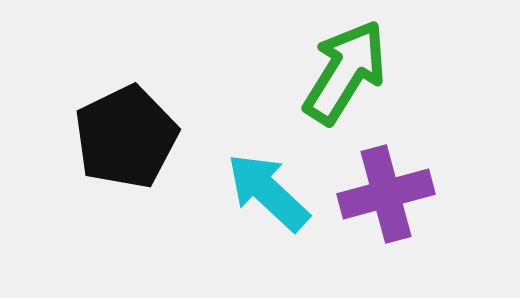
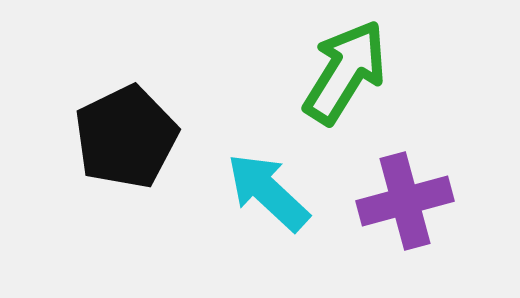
purple cross: moved 19 px right, 7 px down
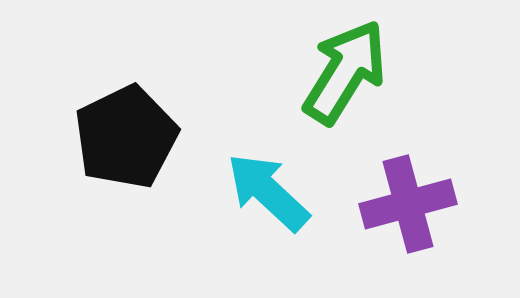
purple cross: moved 3 px right, 3 px down
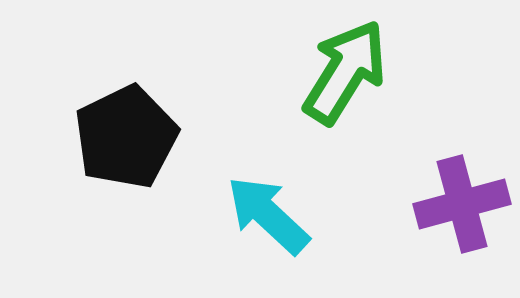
cyan arrow: moved 23 px down
purple cross: moved 54 px right
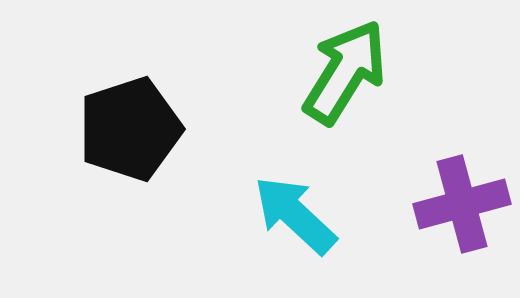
black pentagon: moved 4 px right, 8 px up; rotated 8 degrees clockwise
cyan arrow: moved 27 px right
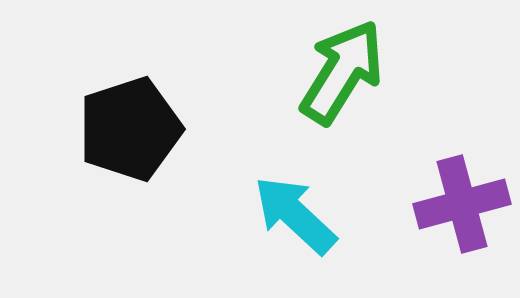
green arrow: moved 3 px left
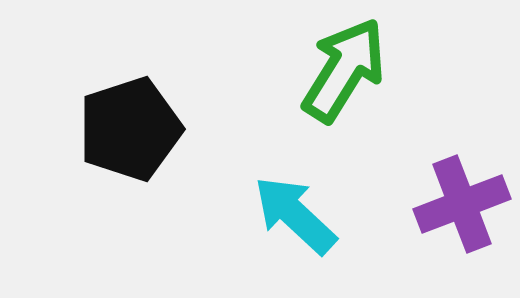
green arrow: moved 2 px right, 2 px up
purple cross: rotated 6 degrees counterclockwise
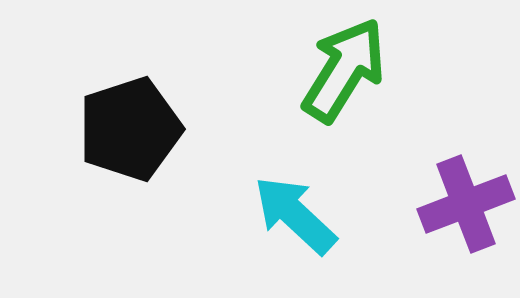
purple cross: moved 4 px right
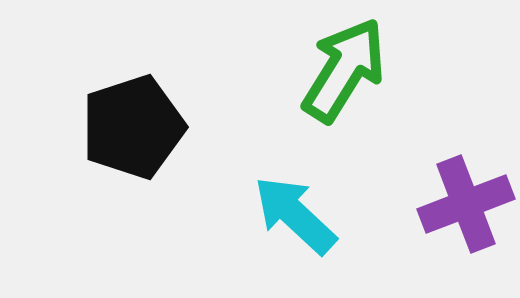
black pentagon: moved 3 px right, 2 px up
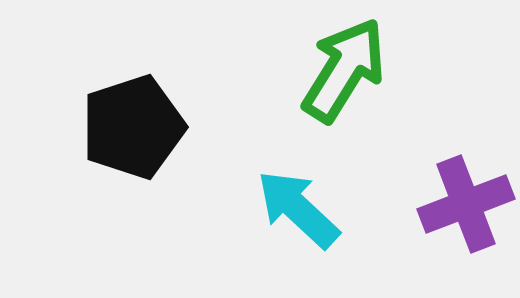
cyan arrow: moved 3 px right, 6 px up
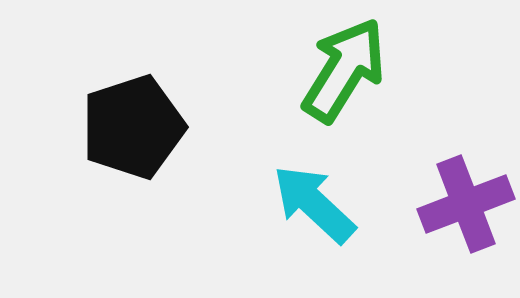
cyan arrow: moved 16 px right, 5 px up
